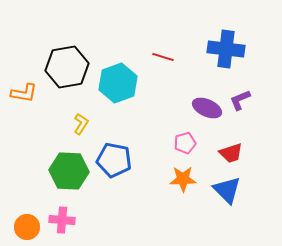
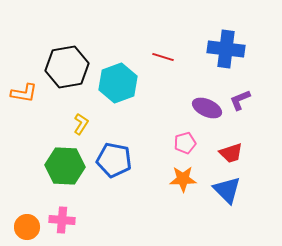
green hexagon: moved 4 px left, 5 px up
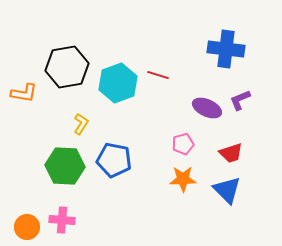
red line: moved 5 px left, 18 px down
pink pentagon: moved 2 px left, 1 px down
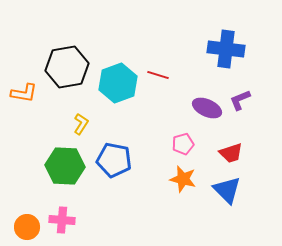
orange star: rotated 16 degrees clockwise
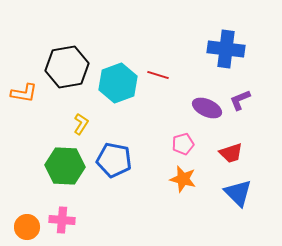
blue triangle: moved 11 px right, 3 px down
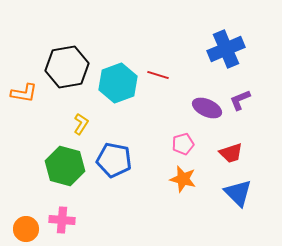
blue cross: rotated 30 degrees counterclockwise
green hexagon: rotated 12 degrees clockwise
orange circle: moved 1 px left, 2 px down
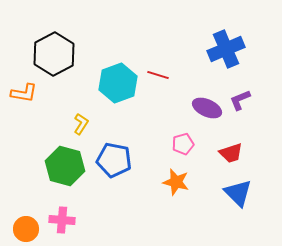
black hexagon: moved 13 px left, 13 px up; rotated 18 degrees counterclockwise
orange star: moved 7 px left, 3 px down
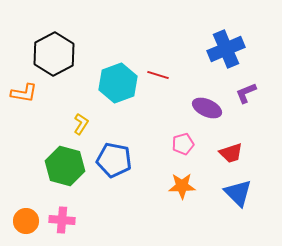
purple L-shape: moved 6 px right, 7 px up
orange star: moved 6 px right, 4 px down; rotated 16 degrees counterclockwise
orange circle: moved 8 px up
